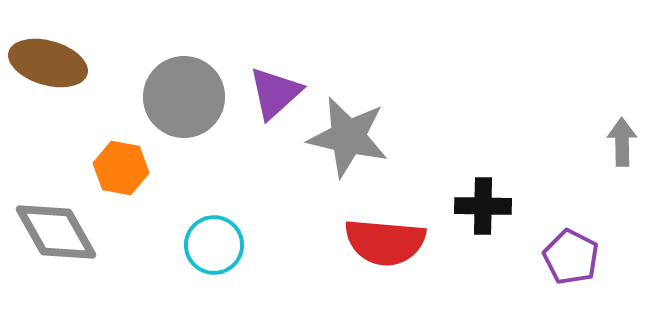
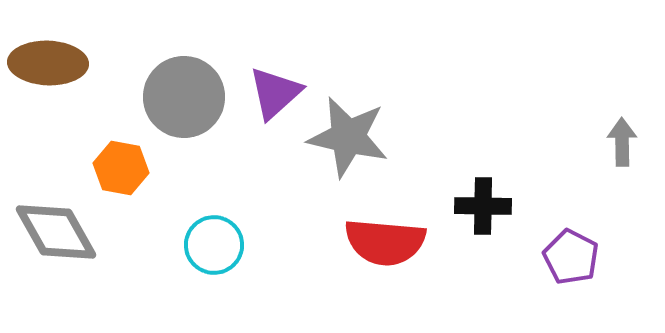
brown ellipse: rotated 14 degrees counterclockwise
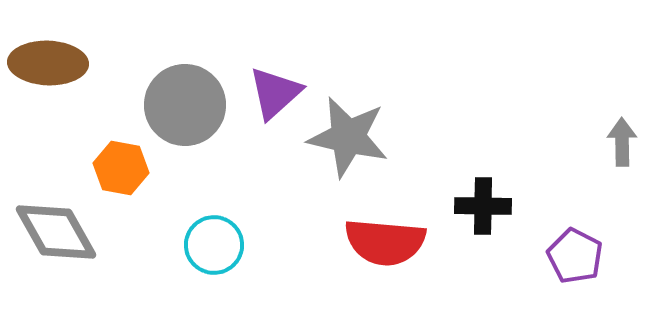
gray circle: moved 1 px right, 8 px down
purple pentagon: moved 4 px right, 1 px up
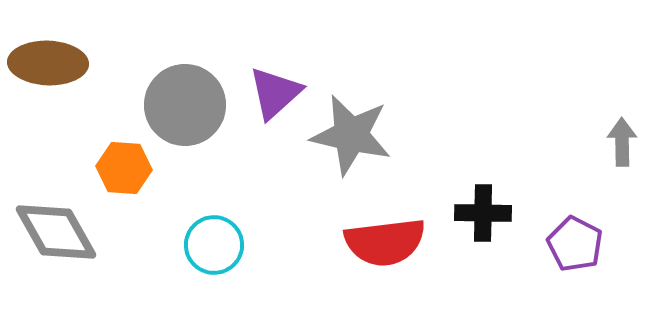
gray star: moved 3 px right, 2 px up
orange hexagon: moved 3 px right; rotated 6 degrees counterclockwise
black cross: moved 7 px down
red semicircle: rotated 12 degrees counterclockwise
purple pentagon: moved 12 px up
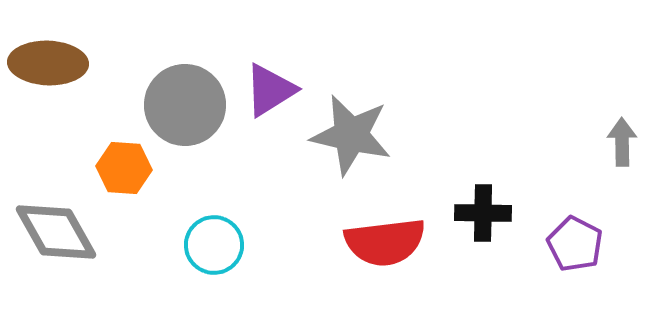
purple triangle: moved 5 px left, 3 px up; rotated 10 degrees clockwise
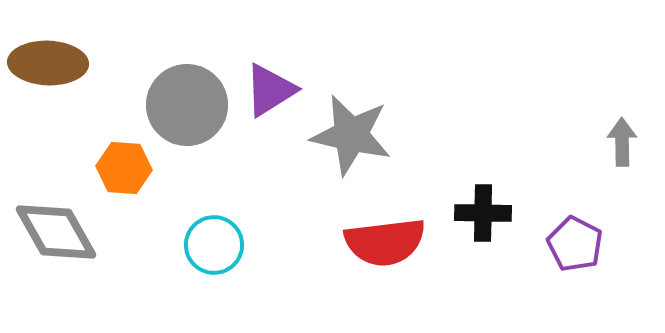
gray circle: moved 2 px right
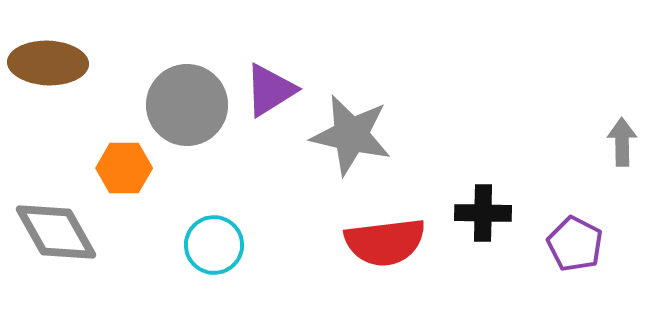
orange hexagon: rotated 4 degrees counterclockwise
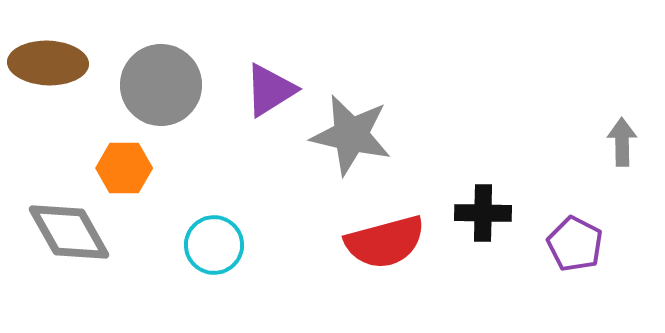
gray circle: moved 26 px left, 20 px up
gray diamond: moved 13 px right
red semicircle: rotated 8 degrees counterclockwise
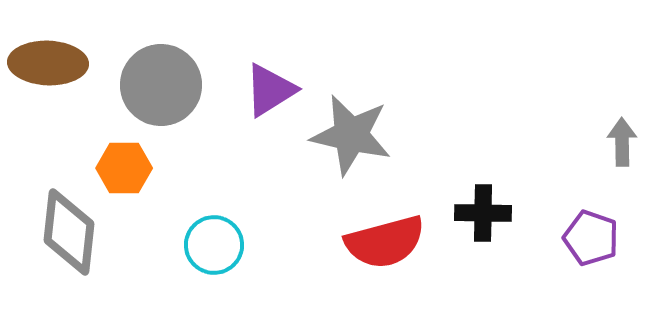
gray diamond: rotated 36 degrees clockwise
purple pentagon: moved 16 px right, 6 px up; rotated 8 degrees counterclockwise
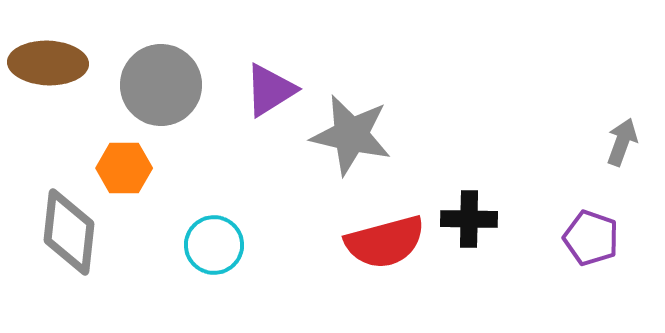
gray arrow: rotated 21 degrees clockwise
black cross: moved 14 px left, 6 px down
